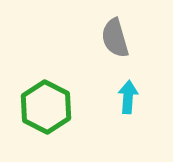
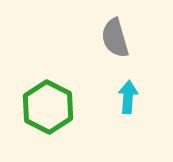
green hexagon: moved 2 px right
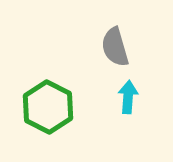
gray semicircle: moved 9 px down
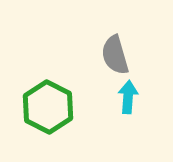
gray semicircle: moved 8 px down
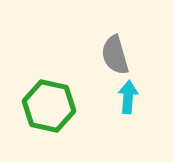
green hexagon: moved 1 px right, 1 px up; rotated 15 degrees counterclockwise
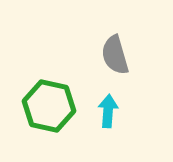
cyan arrow: moved 20 px left, 14 px down
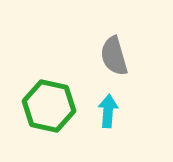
gray semicircle: moved 1 px left, 1 px down
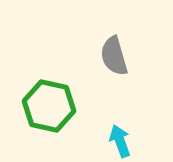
cyan arrow: moved 12 px right, 30 px down; rotated 24 degrees counterclockwise
